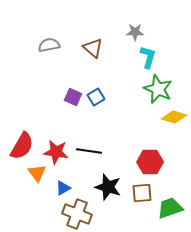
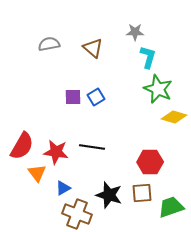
gray semicircle: moved 1 px up
purple square: rotated 24 degrees counterclockwise
black line: moved 3 px right, 4 px up
black star: moved 1 px right, 8 px down
green trapezoid: moved 1 px right, 1 px up
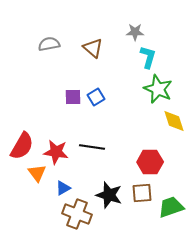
yellow diamond: moved 4 px down; rotated 55 degrees clockwise
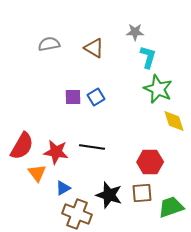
brown triangle: moved 1 px right; rotated 10 degrees counterclockwise
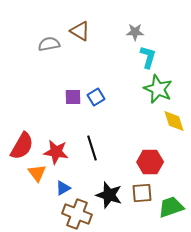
brown triangle: moved 14 px left, 17 px up
black line: moved 1 px down; rotated 65 degrees clockwise
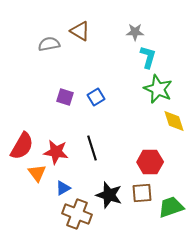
purple square: moved 8 px left; rotated 18 degrees clockwise
